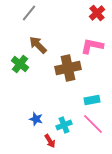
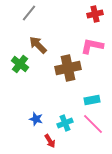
red cross: moved 2 px left, 1 px down; rotated 28 degrees clockwise
cyan cross: moved 1 px right, 2 px up
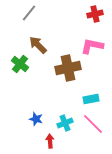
cyan rectangle: moved 1 px left, 1 px up
red arrow: rotated 152 degrees counterclockwise
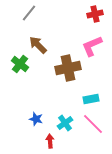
pink L-shape: rotated 35 degrees counterclockwise
cyan cross: rotated 14 degrees counterclockwise
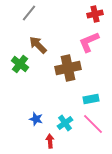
pink L-shape: moved 3 px left, 4 px up
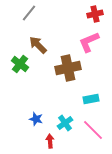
pink line: moved 6 px down
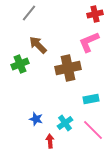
green cross: rotated 30 degrees clockwise
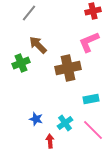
red cross: moved 2 px left, 3 px up
green cross: moved 1 px right, 1 px up
